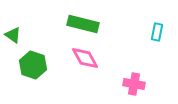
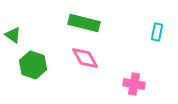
green rectangle: moved 1 px right, 1 px up
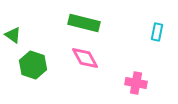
pink cross: moved 2 px right, 1 px up
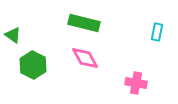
green hexagon: rotated 8 degrees clockwise
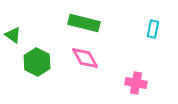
cyan rectangle: moved 4 px left, 3 px up
green hexagon: moved 4 px right, 3 px up
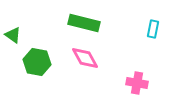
green hexagon: rotated 16 degrees counterclockwise
pink cross: moved 1 px right
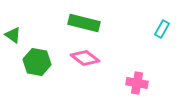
cyan rectangle: moved 9 px right; rotated 18 degrees clockwise
pink diamond: rotated 24 degrees counterclockwise
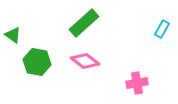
green rectangle: rotated 56 degrees counterclockwise
pink diamond: moved 3 px down
pink cross: rotated 20 degrees counterclockwise
